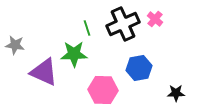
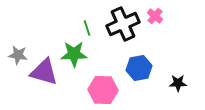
pink cross: moved 3 px up
gray star: moved 3 px right, 10 px down
purple triangle: rotated 8 degrees counterclockwise
black star: moved 2 px right, 10 px up
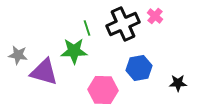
green star: moved 3 px up
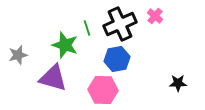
black cross: moved 3 px left
green star: moved 9 px left, 6 px up; rotated 20 degrees clockwise
gray star: rotated 24 degrees counterclockwise
blue hexagon: moved 22 px left, 9 px up
purple triangle: moved 9 px right, 6 px down
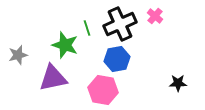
purple triangle: rotated 28 degrees counterclockwise
pink hexagon: rotated 8 degrees clockwise
